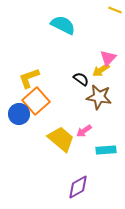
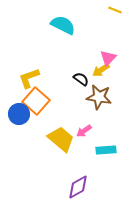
orange square: rotated 8 degrees counterclockwise
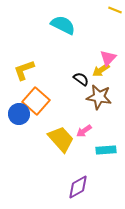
yellow L-shape: moved 5 px left, 8 px up
yellow trapezoid: rotated 8 degrees clockwise
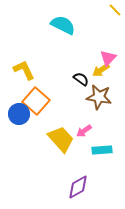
yellow line: rotated 24 degrees clockwise
yellow L-shape: rotated 85 degrees clockwise
cyan rectangle: moved 4 px left
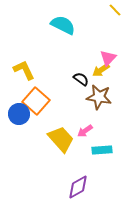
pink arrow: moved 1 px right
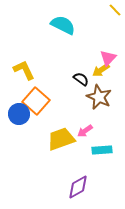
brown star: rotated 15 degrees clockwise
yellow trapezoid: rotated 68 degrees counterclockwise
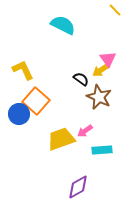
pink triangle: moved 1 px down; rotated 18 degrees counterclockwise
yellow L-shape: moved 1 px left
